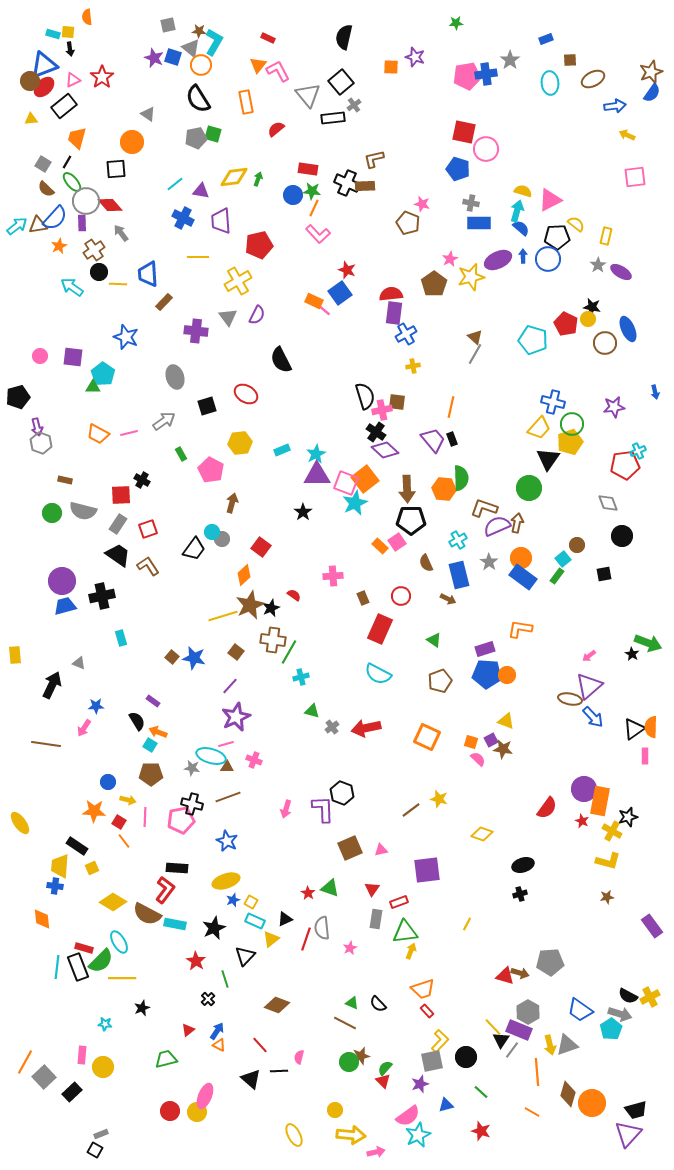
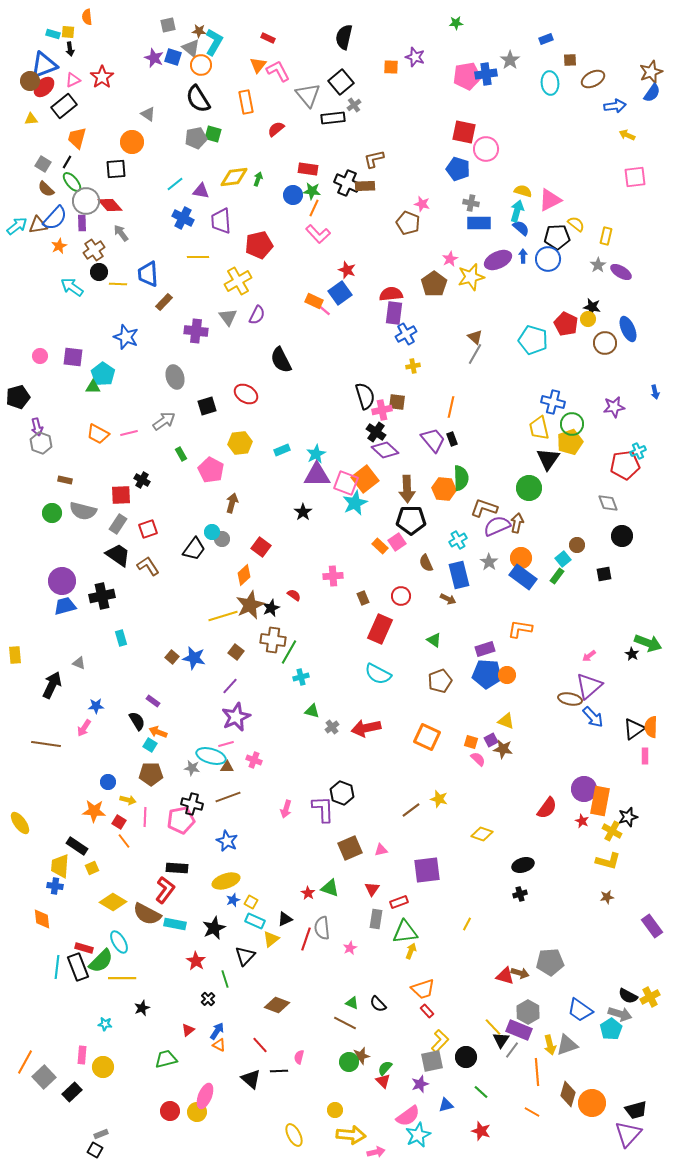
yellow trapezoid at (539, 428): rotated 125 degrees clockwise
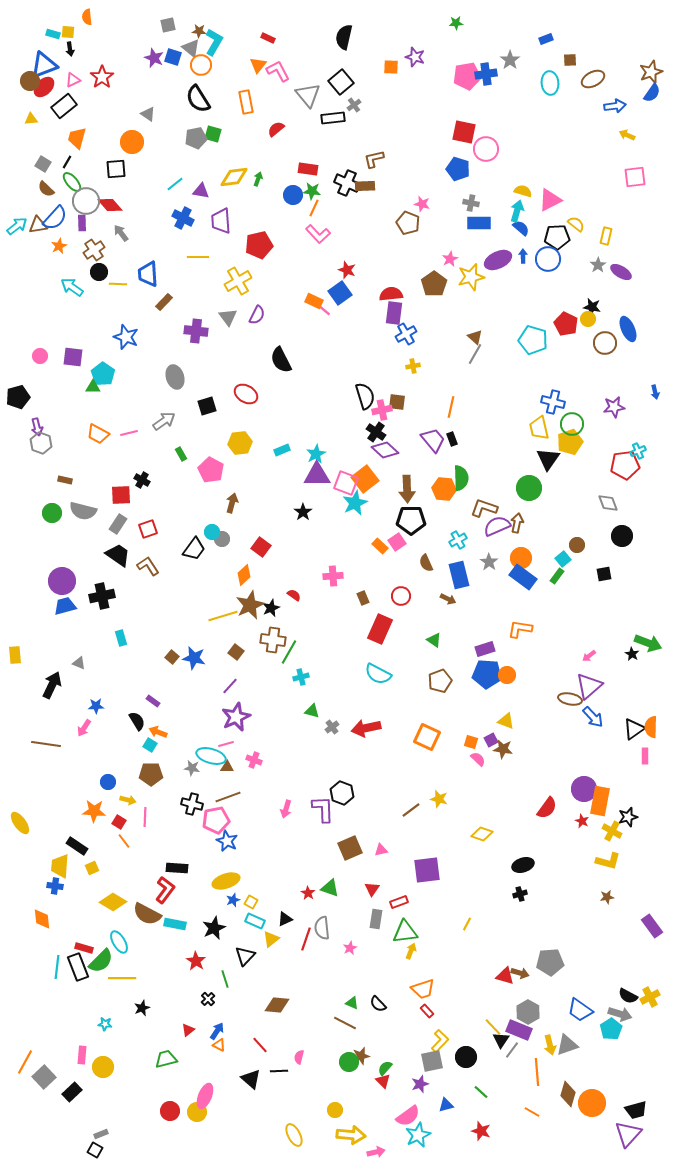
pink pentagon at (181, 820): moved 35 px right
brown diamond at (277, 1005): rotated 15 degrees counterclockwise
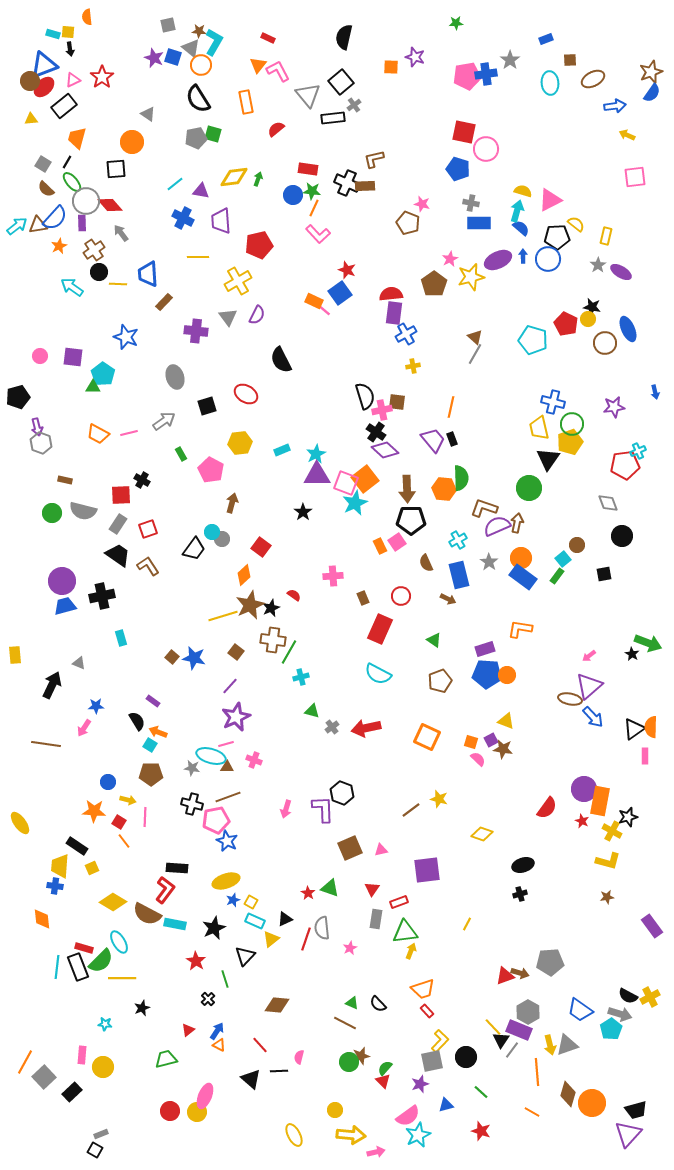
orange rectangle at (380, 546): rotated 21 degrees clockwise
red triangle at (505, 976): rotated 36 degrees counterclockwise
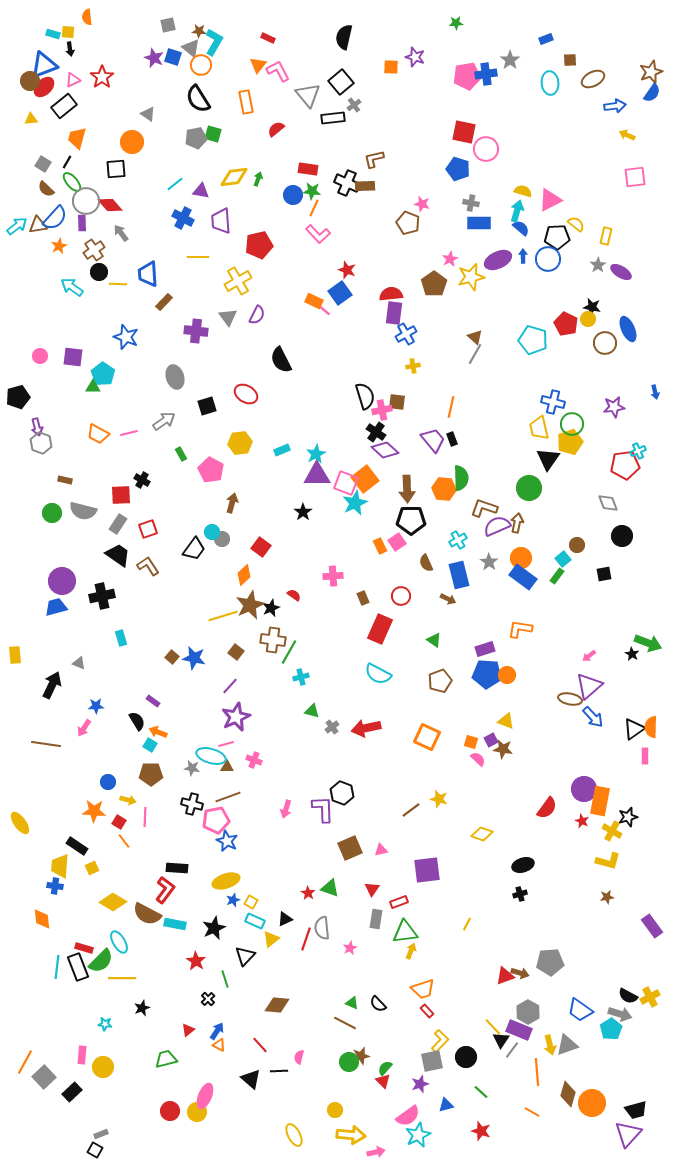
blue trapezoid at (65, 606): moved 9 px left, 1 px down
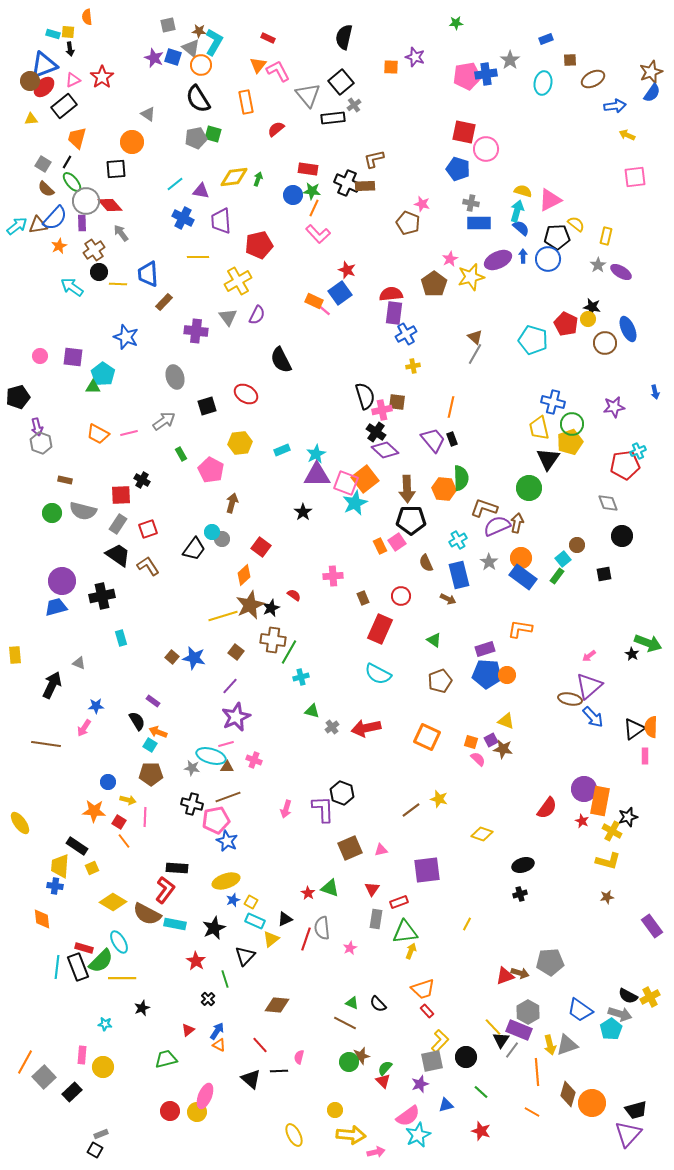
cyan ellipse at (550, 83): moved 7 px left; rotated 15 degrees clockwise
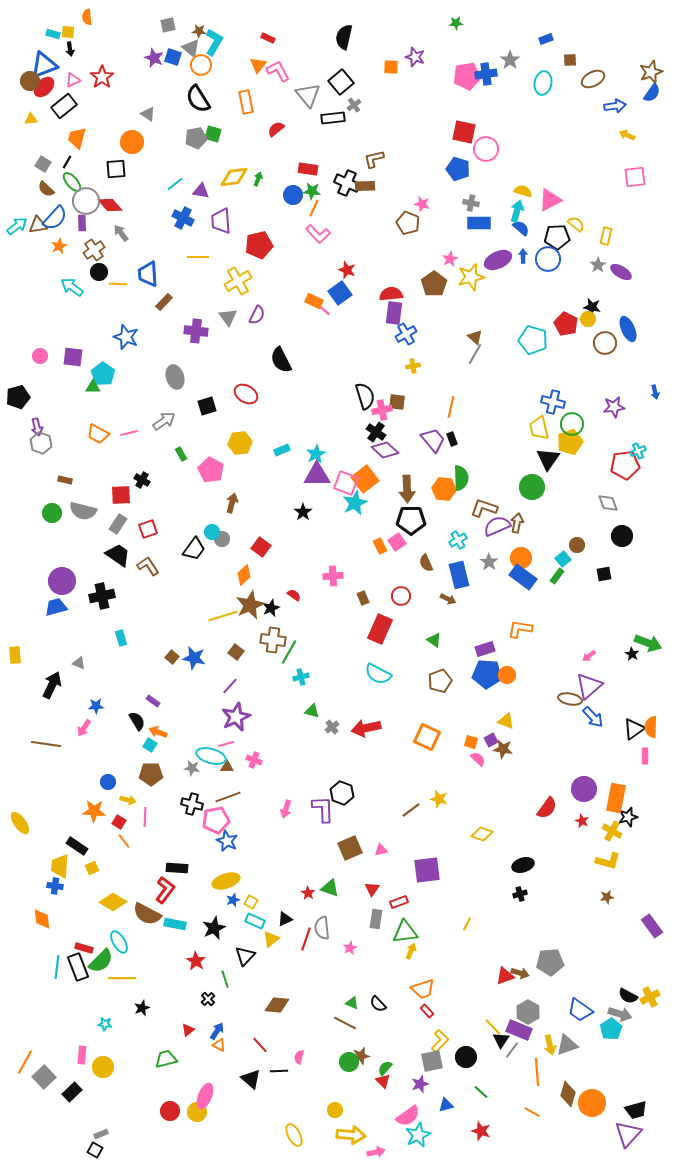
green circle at (529, 488): moved 3 px right, 1 px up
orange rectangle at (600, 801): moved 16 px right, 3 px up
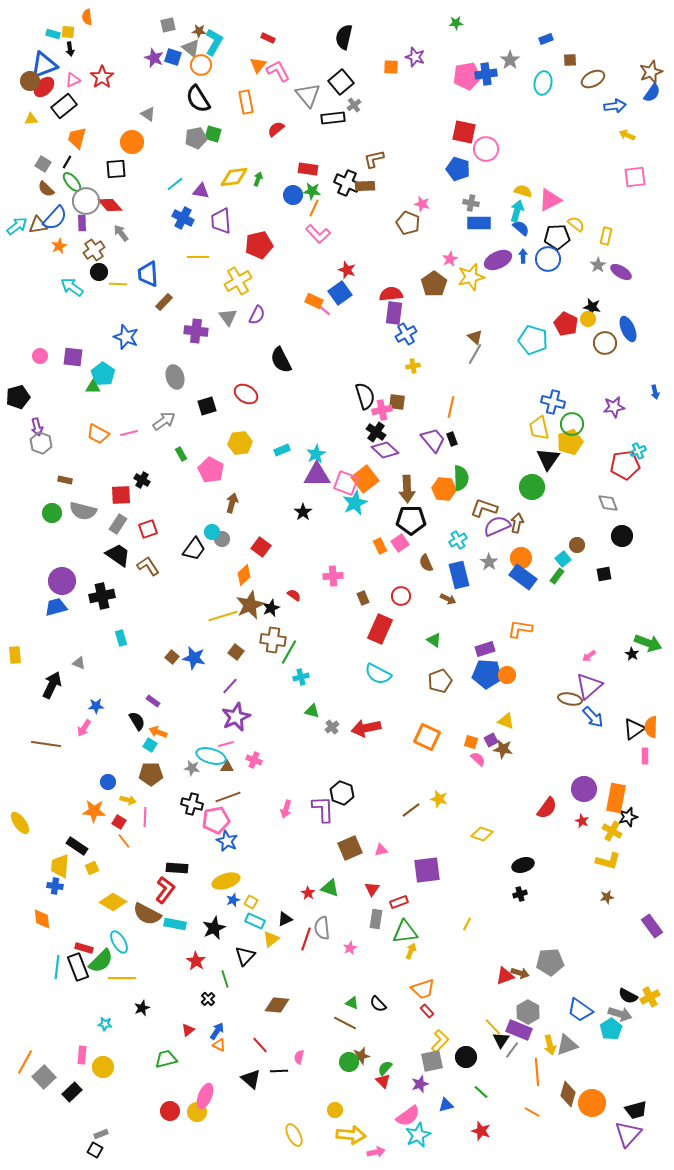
pink square at (397, 542): moved 3 px right, 1 px down
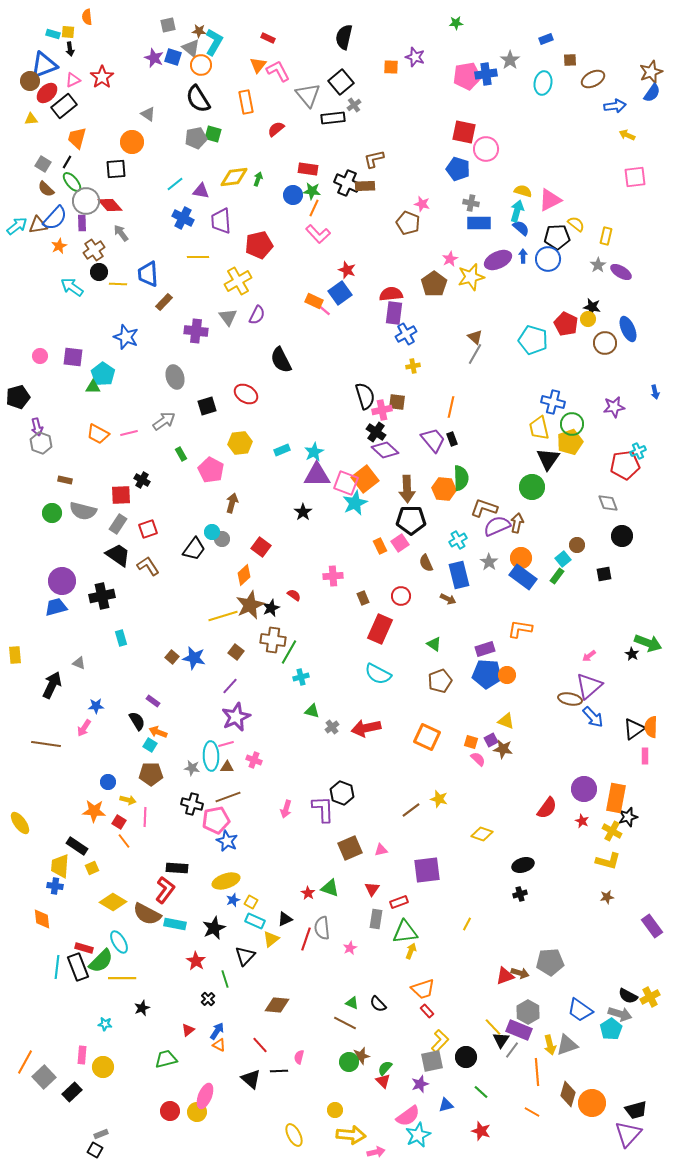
red ellipse at (44, 87): moved 3 px right, 6 px down
cyan star at (316, 454): moved 2 px left, 2 px up
green triangle at (434, 640): moved 4 px down
cyan ellipse at (211, 756): rotated 72 degrees clockwise
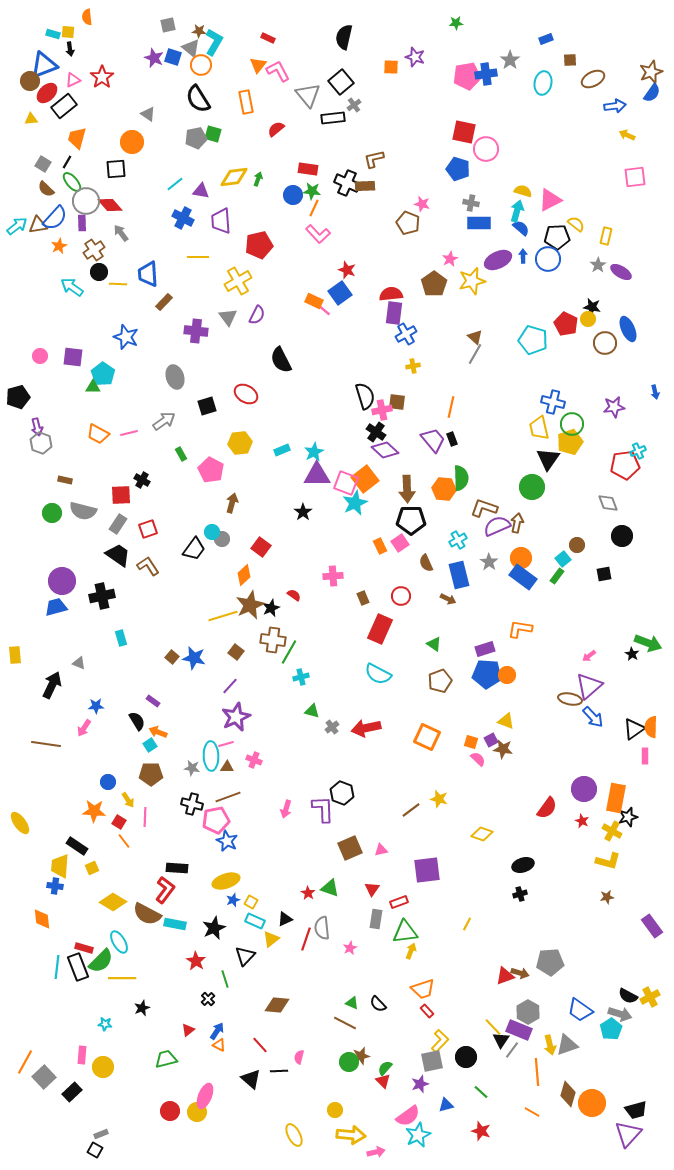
yellow star at (471, 277): moved 1 px right, 4 px down
cyan square at (150, 745): rotated 24 degrees clockwise
yellow arrow at (128, 800): rotated 42 degrees clockwise
